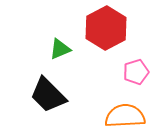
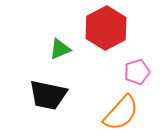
pink pentagon: moved 1 px right
black trapezoid: rotated 33 degrees counterclockwise
orange semicircle: moved 4 px left, 3 px up; rotated 135 degrees clockwise
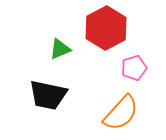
pink pentagon: moved 3 px left, 4 px up
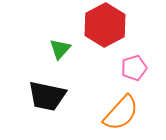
red hexagon: moved 1 px left, 3 px up
green triangle: rotated 25 degrees counterclockwise
black trapezoid: moved 1 px left, 1 px down
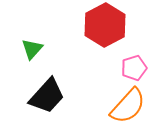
green triangle: moved 28 px left
black trapezoid: rotated 60 degrees counterclockwise
orange semicircle: moved 7 px right, 7 px up
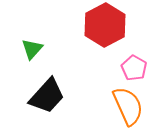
pink pentagon: rotated 25 degrees counterclockwise
orange semicircle: rotated 66 degrees counterclockwise
